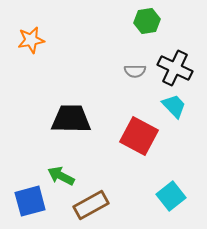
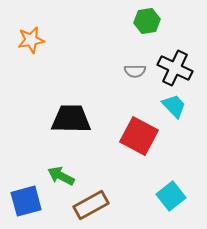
blue square: moved 4 px left
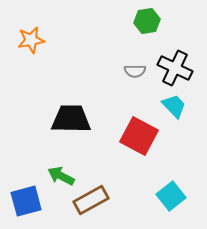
brown rectangle: moved 5 px up
